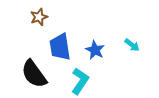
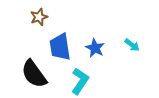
blue star: moved 2 px up
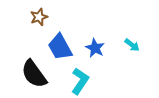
blue trapezoid: rotated 20 degrees counterclockwise
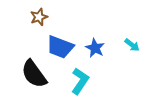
blue trapezoid: rotated 40 degrees counterclockwise
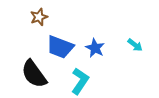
cyan arrow: moved 3 px right
